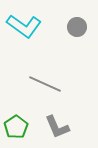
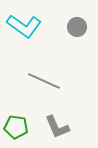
gray line: moved 1 px left, 3 px up
green pentagon: rotated 30 degrees counterclockwise
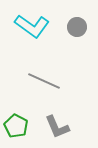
cyan L-shape: moved 8 px right
green pentagon: moved 1 px up; rotated 20 degrees clockwise
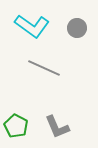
gray circle: moved 1 px down
gray line: moved 13 px up
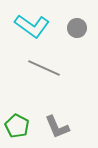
green pentagon: moved 1 px right
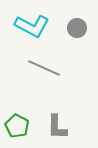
cyan L-shape: rotated 8 degrees counterclockwise
gray L-shape: rotated 24 degrees clockwise
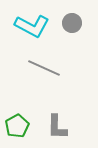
gray circle: moved 5 px left, 5 px up
green pentagon: rotated 15 degrees clockwise
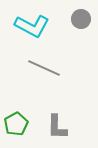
gray circle: moved 9 px right, 4 px up
green pentagon: moved 1 px left, 2 px up
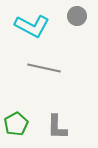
gray circle: moved 4 px left, 3 px up
gray line: rotated 12 degrees counterclockwise
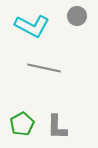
green pentagon: moved 6 px right
